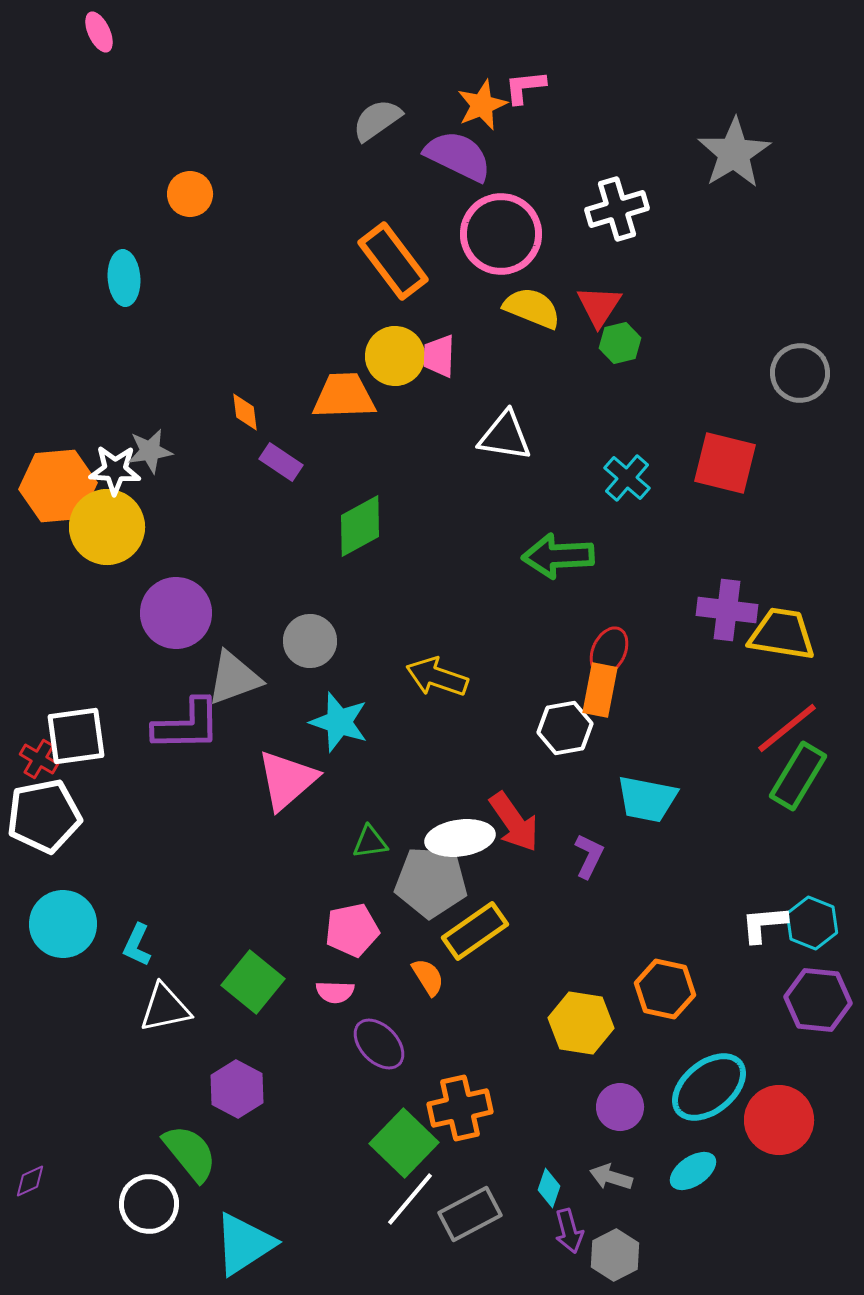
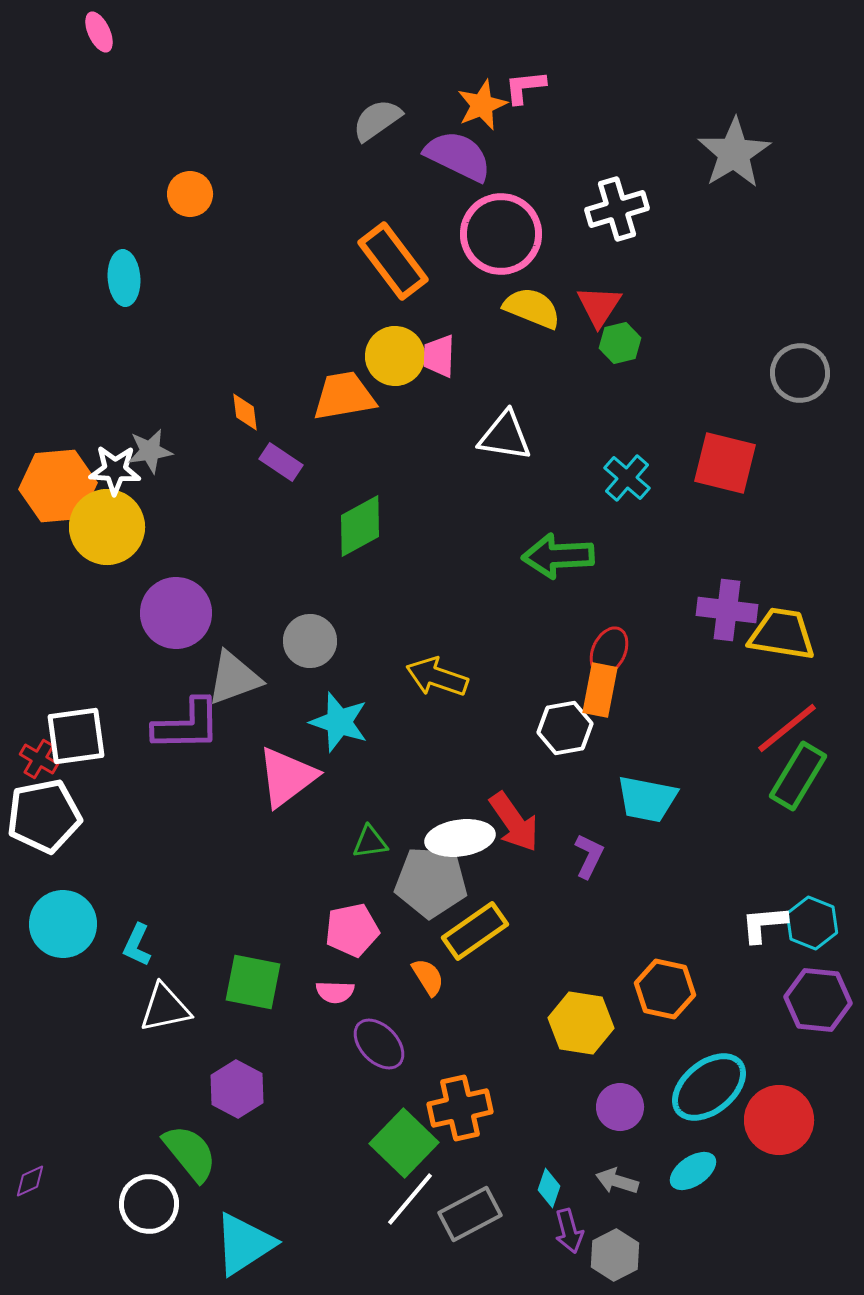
orange trapezoid at (344, 396): rotated 8 degrees counterclockwise
pink triangle at (287, 780): moved 3 px up; rotated 4 degrees clockwise
green square at (253, 982): rotated 28 degrees counterclockwise
gray arrow at (611, 1177): moved 6 px right, 4 px down
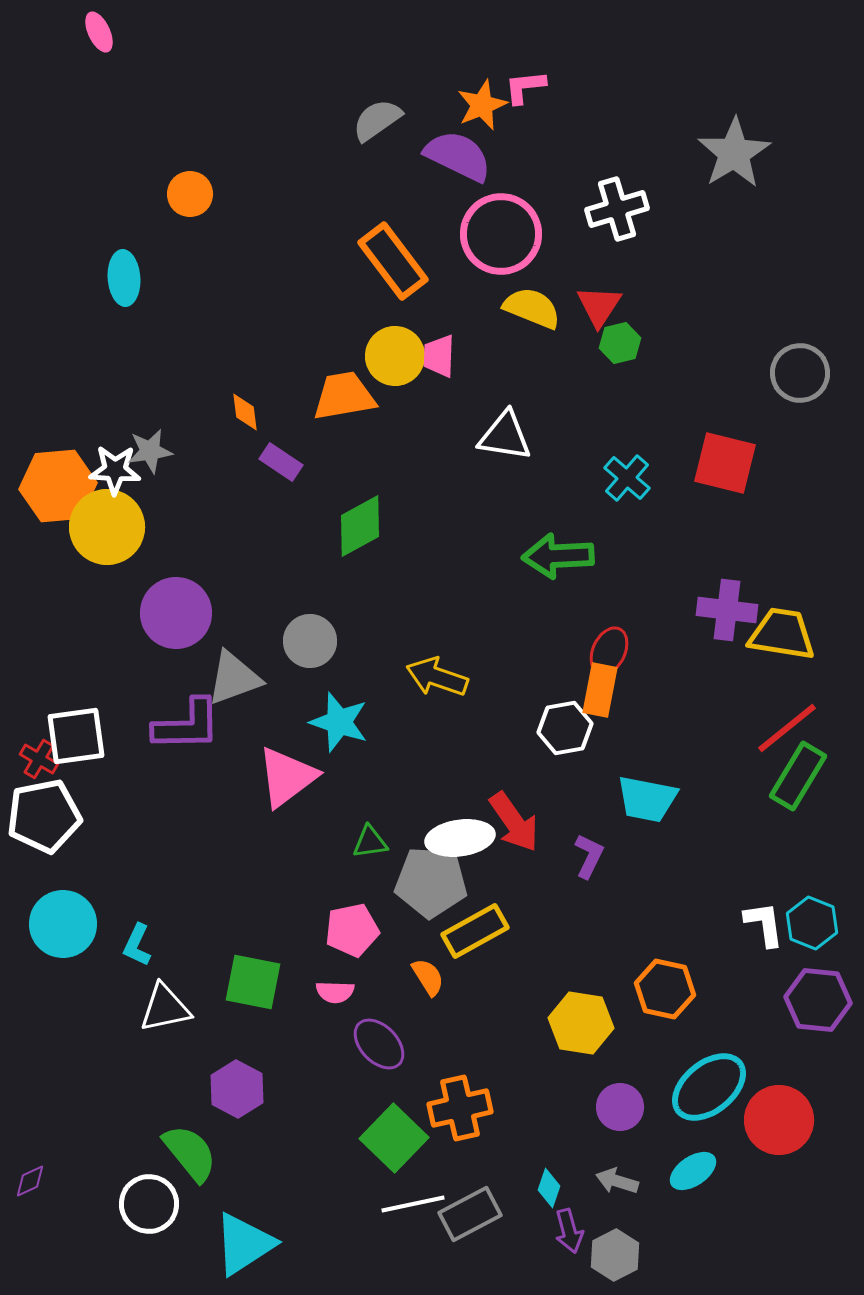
white L-shape at (764, 924): rotated 87 degrees clockwise
yellow rectangle at (475, 931): rotated 6 degrees clockwise
green square at (404, 1143): moved 10 px left, 5 px up
white line at (410, 1199): moved 3 px right, 5 px down; rotated 38 degrees clockwise
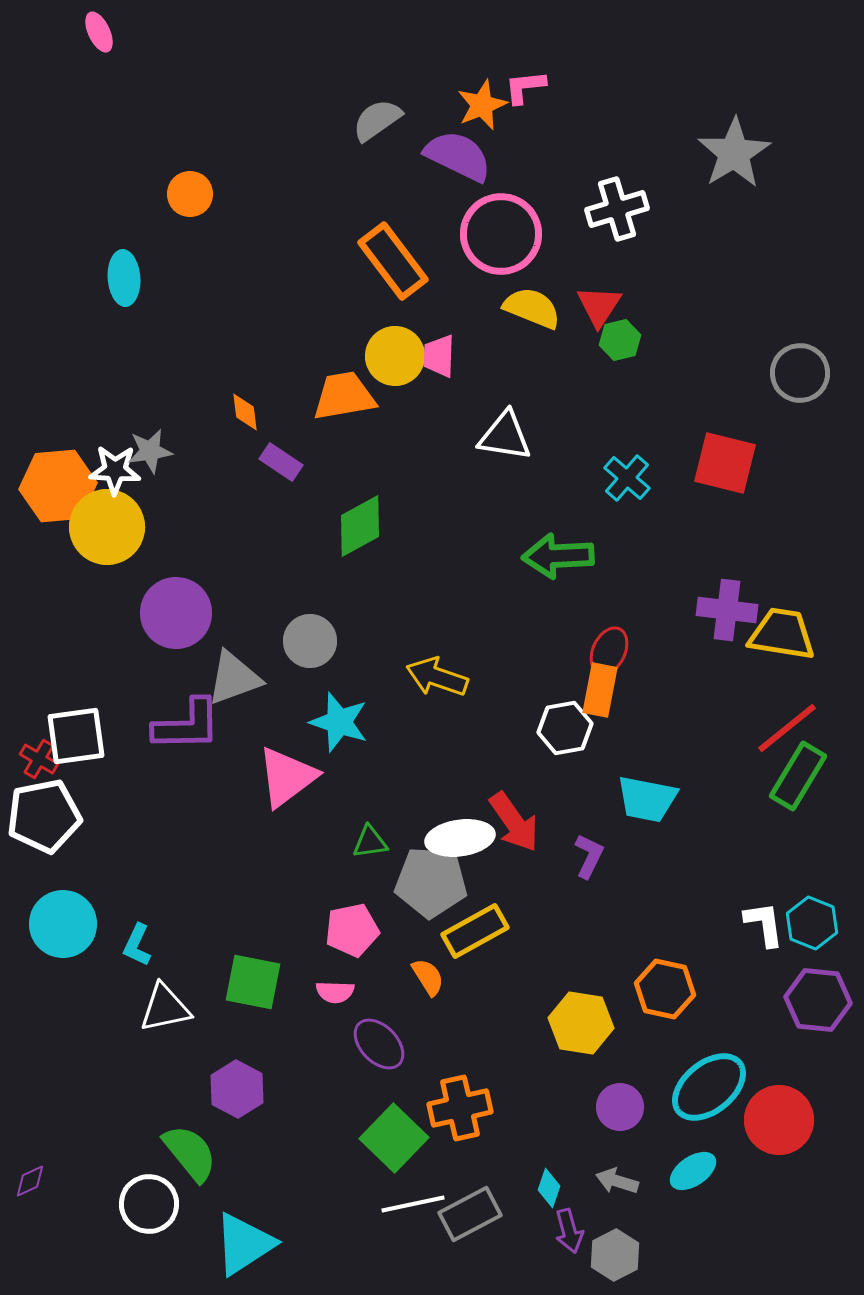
green hexagon at (620, 343): moved 3 px up
